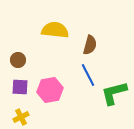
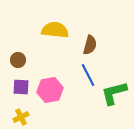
purple square: moved 1 px right
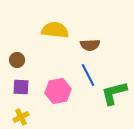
brown semicircle: rotated 72 degrees clockwise
brown circle: moved 1 px left
pink hexagon: moved 8 px right, 1 px down
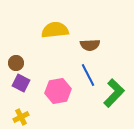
yellow semicircle: rotated 12 degrees counterclockwise
brown circle: moved 1 px left, 3 px down
purple square: moved 4 px up; rotated 24 degrees clockwise
green L-shape: rotated 148 degrees clockwise
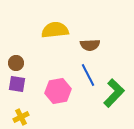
purple square: moved 4 px left, 1 px down; rotated 18 degrees counterclockwise
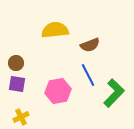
brown semicircle: rotated 18 degrees counterclockwise
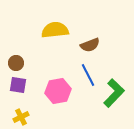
purple square: moved 1 px right, 1 px down
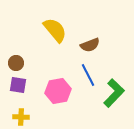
yellow semicircle: rotated 56 degrees clockwise
yellow cross: rotated 28 degrees clockwise
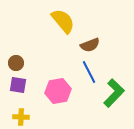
yellow semicircle: moved 8 px right, 9 px up
blue line: moved 1 px right, 3 px up
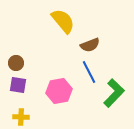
pink hexagon: moved 1 px right
